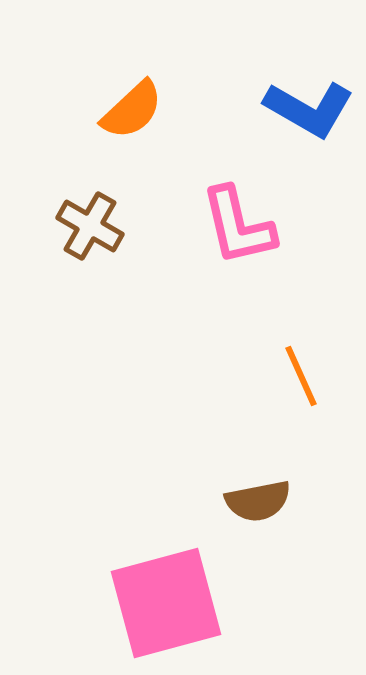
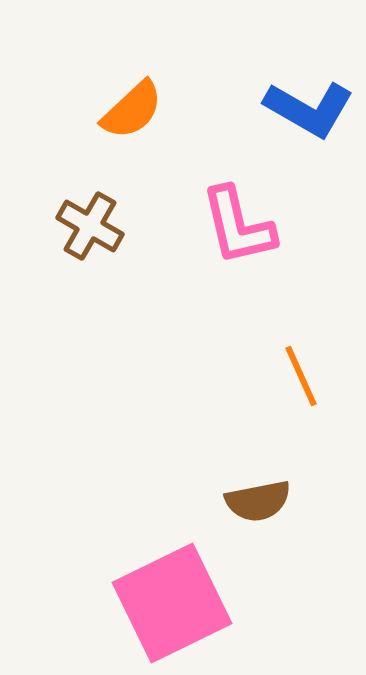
pink square: moved 6 px right; rotated 11 degrees counterclockwise
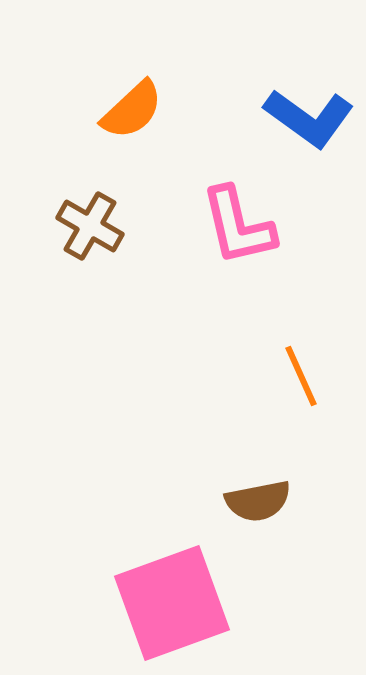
blue L-shape: moved 9 px down; rotated 6 degrees clockwise
pink square: rotated 6 degrees clockwise
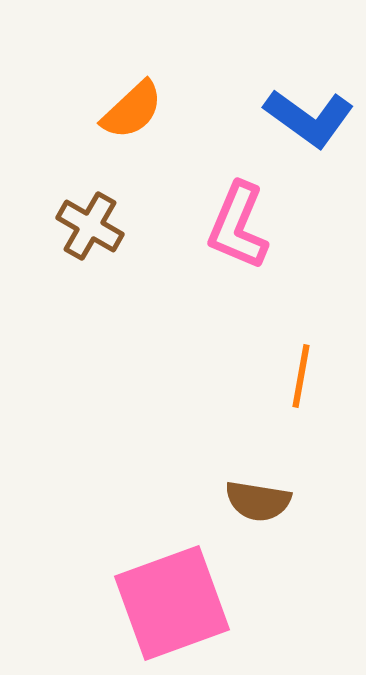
pink L-shape: rotated 36 degrees clockwise
orange line: rotated 34 degrees clockwise
brown semicircle: rotated 20 degrees clockwise
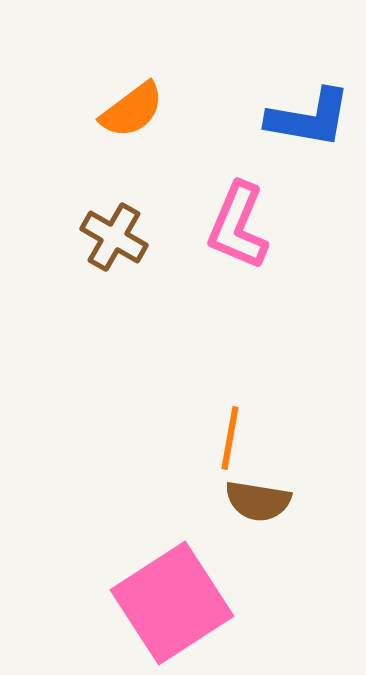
orange semicircle: rotated 6 degrees clockwise
blue L-shape: rotated 26 degrees counterclockwise
brown cross: moved 24 px right, 11 px down
orange line: moved 71 px left, 62 px down
pink square: rotated 13 degrees counterclockwise
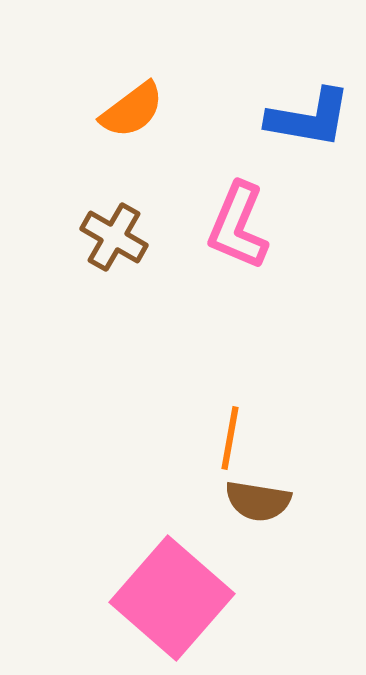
pink square: moved 5 px up; rotated 16 degrees counterclockwise
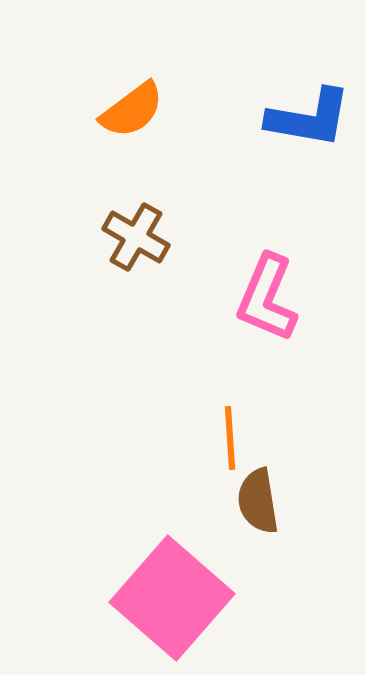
pink L-shape: moved 29 px right, 72 px down
brown cross: moved 22 px right
orange line: rotated 14 degrees counterclockwise
brown semicircle: rotated 72 degrees clockwise
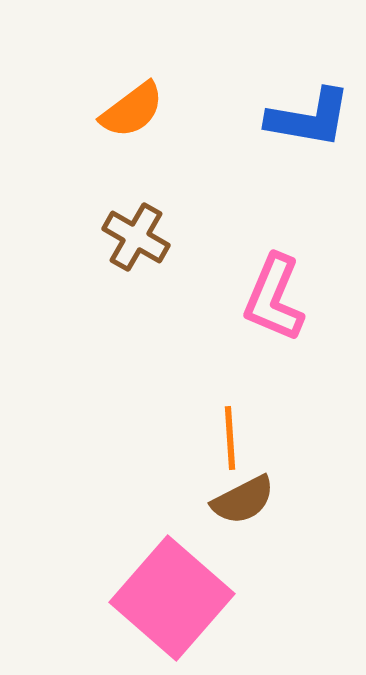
pink L-shape: moved 7 px right
brown semicircle: moved 15 px left, 1 px up; rotated 108 degrees counterclockwise
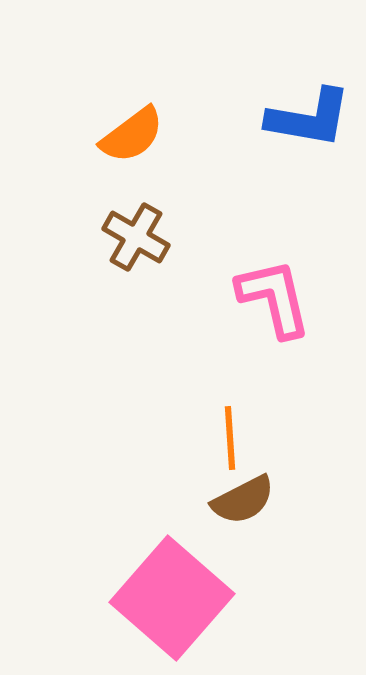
orange semicircle: moved 25 px down
pink L-shape: rotated 144 degrees clockwise
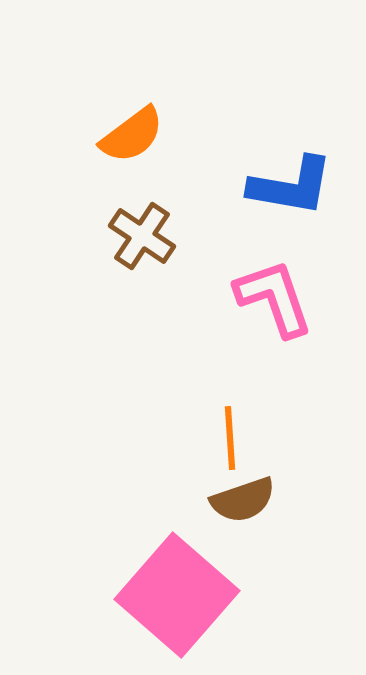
blue L-shape: moved 18 px left, 68 px down
brown cross: moved 6 px right, 1 px up; rotated 4 degrees clockwise
pink L-shape: rotated 6 degrees counterclockwise
brown semicircle: rotated 8 degrees clockwise
pink square: moved 5 px right, 3 px up
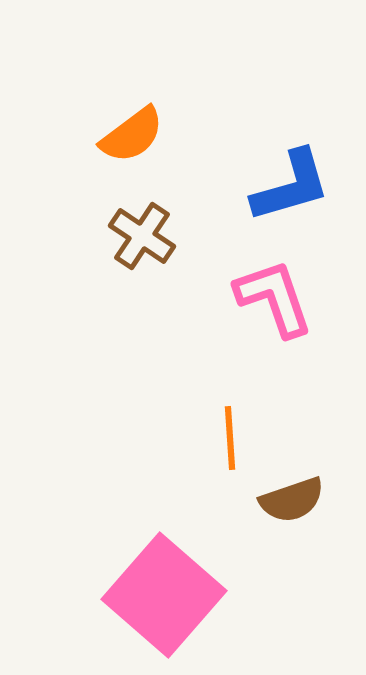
blue L-shape: rotated 26 degrees counterclockwise
brown semicircle: moved 49 px right
pink square: moved 13 px left
